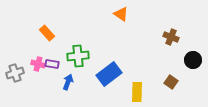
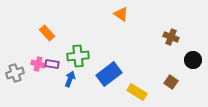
blue arrow: moved 2 px right, 3 px up
yellow rectangle: rotated 60 degrees counterclockwise
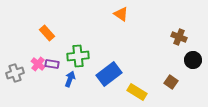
brown cross: moved 8 px right
pink cross: rotated 24 degrees clockwise
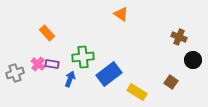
green cross: moved 5 px right, 1 px down
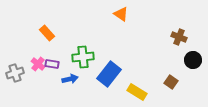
blue rectangle: rotated 15 degrees counterclockwise
blue arrow: rotated 56 degrees clockwise
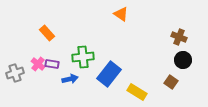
black circle: moved 10 px left
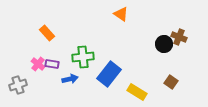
black circle: moved 19 px left, 16 px up
gray cross: moved 3 px right, 12 px down
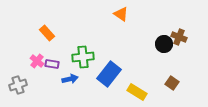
pink cross: moved 1 px left, 3 px up
brown square: moved 1 px right, 1 px down
